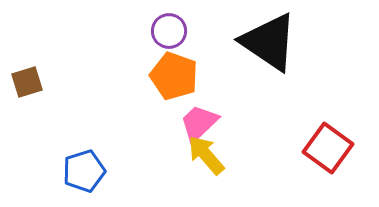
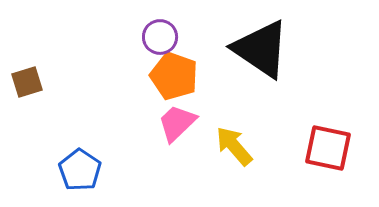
purple circle: moved 9 px left, 6 px down
black triangle: moved 8 px left, 7 px down
pink trapezoid: moved 22 px left
red square: rotated 24 degrees counterclockwise
yellow arrow: moved 28 px right, 9 px up
blue pentagon: moved 4 px left, 1 px up; rotated 21 degrees counterclockwise
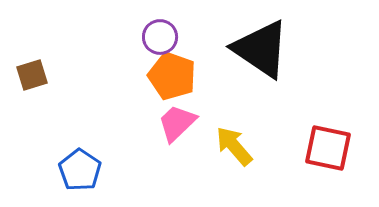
orange pentagon: moved 2 px left
brown square: moved 5 px right, 7 px up
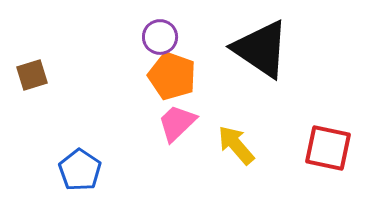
yellow arrow: moved 2 px right, 1 px up
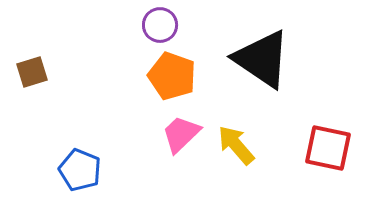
purple circle: moved 12 px up
black triangle: moved 1 px right, 10 px down
brown square: moved 3 px up
pink trapezoid: moved 4 px right, 11 px down
blue pentagon: rotated 12 degrees counterclockwise
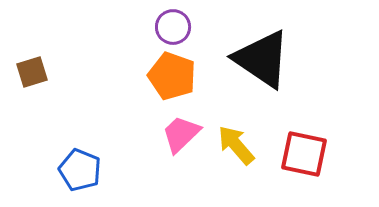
purple circle: moved 13 px right, 2 px down
red square: moved 24 px left, 6 px down
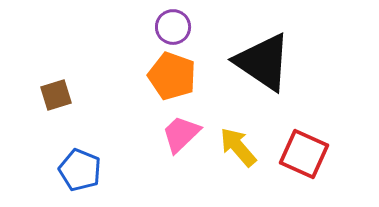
black triangle: moved 1 px right, 3 px down
brown square: moved 24 px right, 23 px down
yellow arrow: moved 2 px right, 2 px down
red square: rotated 12 degrees clockwise
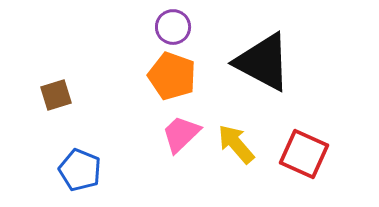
black triangle: rotated 6 degrees counterclockwise
yellow arrow: moved 2 px left, 3 px up
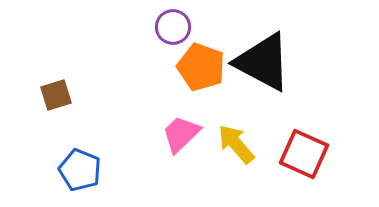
orange pentagon: moved 29 px right, 9 px up
